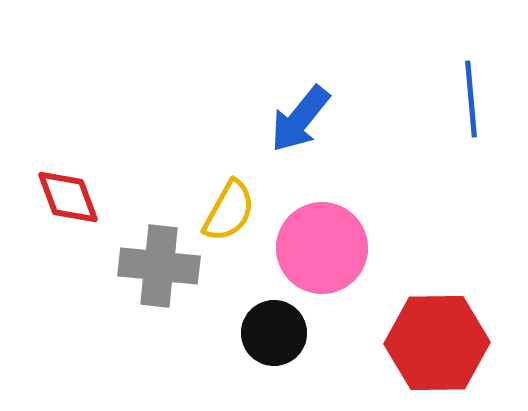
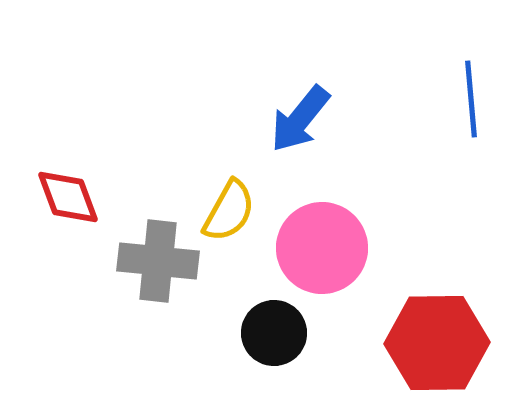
gray cross: moved 1 px left, 5 px up
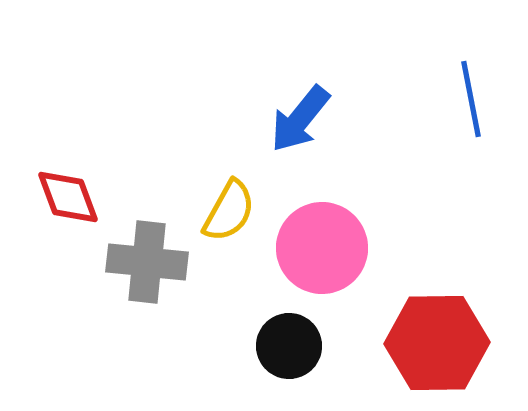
blue line: rotated 6 degrees counterclockwise
gray cross: moved 11 px left, 1 px down
black circle: moved 15 px right, 13 px down
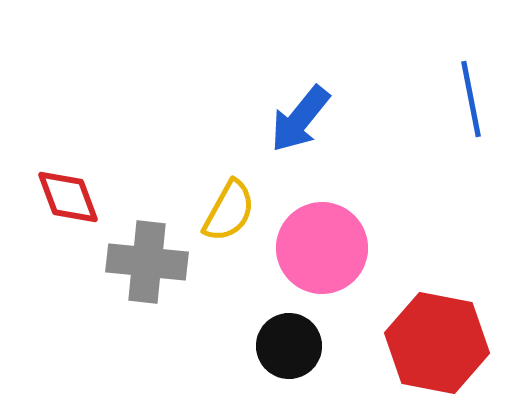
red hexagon: rotated 12 degrees clockwise
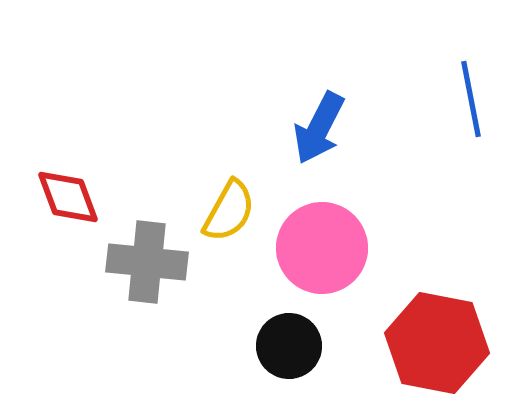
blue arrow: moved 19 px right, 9 px down; rotated 12 degrees counterclockwise
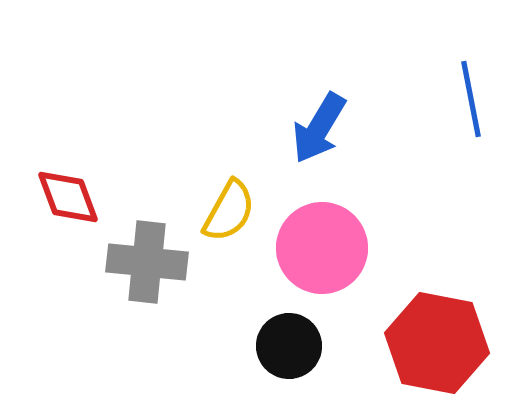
blue arrow: rotated 4 degrees clockwise
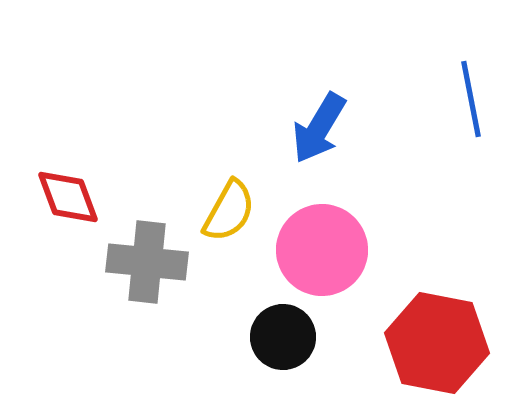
pink circle: moved 2 px down
black circle: moved 6 px left, 9 px up
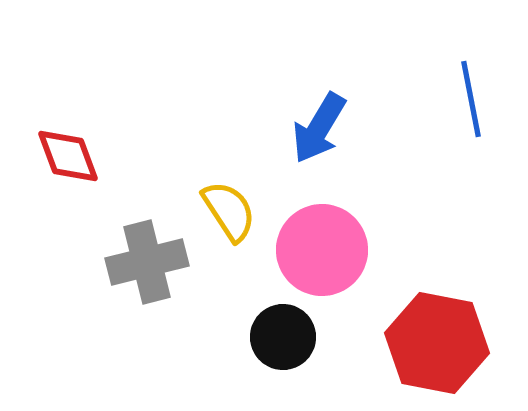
red diamond: moved 41 px up
yellow semicircle: rotated 62 degrees counterclockwise
gray cross: rotated 20 degrees counterclockwise
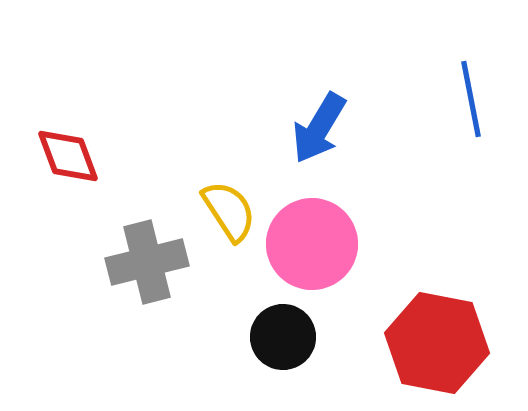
pink circle: moved 10 px left, 6 px up
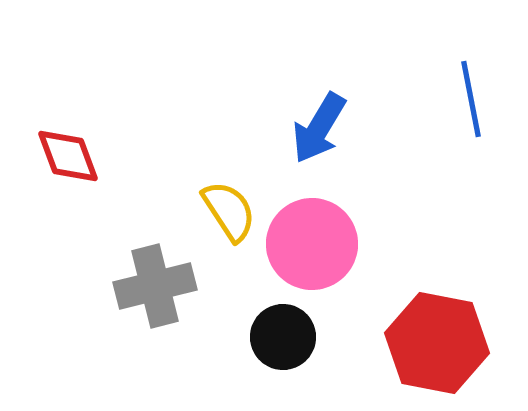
gray cross: moved 8 px right, 24 px down
